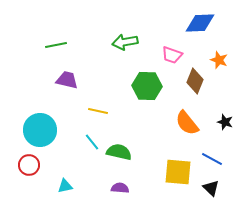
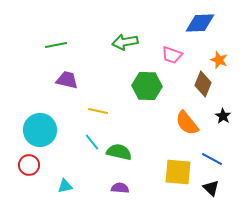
brown diamond: moved 8 px right, 3 px down
black star: moved 2 px left, 6 px up; rotated 14 degrees clockwise
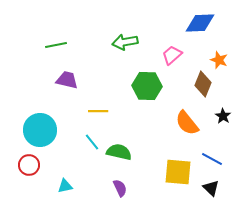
pink trapezoid: rotated 120 degrees clockwise
yellow line: rotated 12 degrees counterclockwise
purple semicircle: rotated 60 degrees clockwise
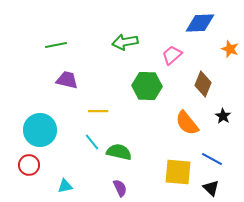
orange star: moved 11 px right, 11 px up
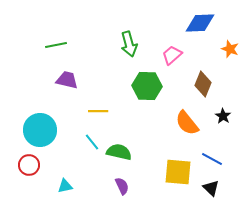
green arrow: moved 4 px right, 2 px down; rotated 95 degrees counterclockwise
purple semicircle: moved 2 px right, 2 px up
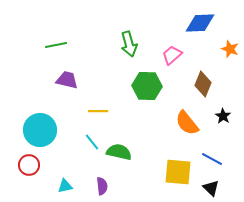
purple semicircle: moved 20 px left; rotated 18 degrees clockwise
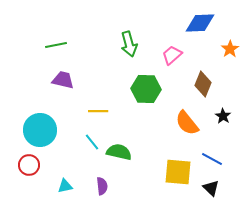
orange star: rotated 18 degrees clockwise
purple trapezoid: moved 4 px left
green hexagon: moved 1 px left, 3 px down
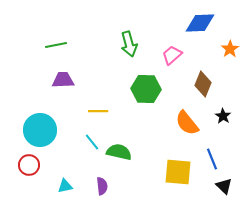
purple trapezoid: rotated 15 degrees counterclockwise
blue line: rotated 40 degrees clockwise
black triangle: moved 13 px right, 2 px up
